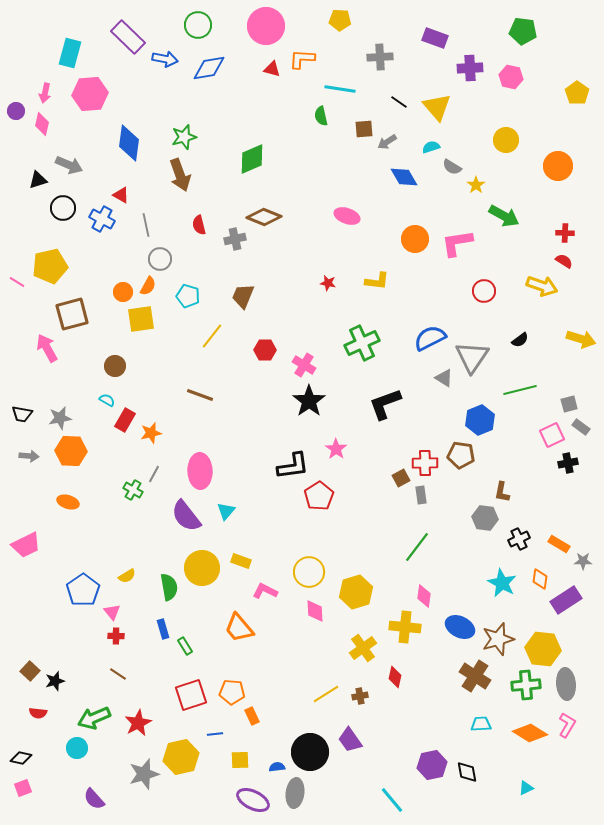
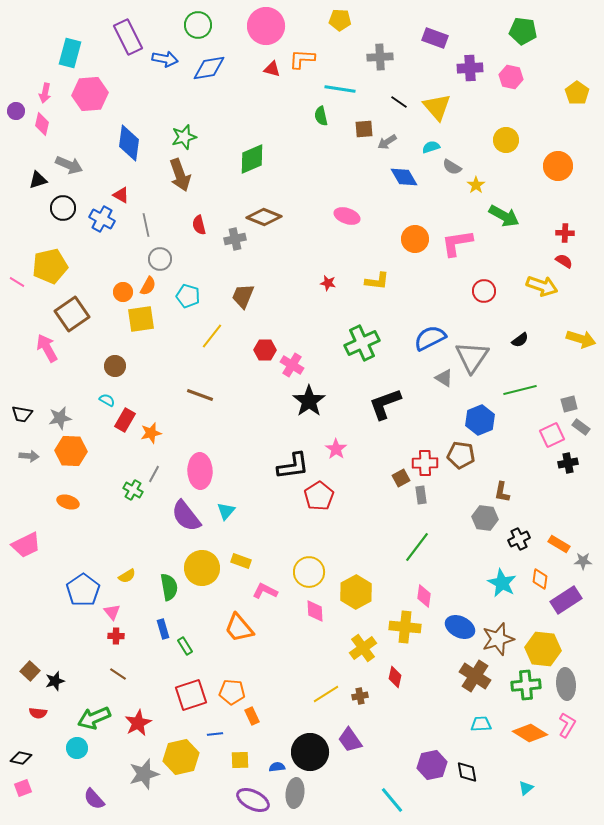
purple rectangle at (128, 37): rotated 20 degrees clockwise
brown square at (72, 314): rotated 20 degrees counterclockwise
pink cross at (304, 365): moved 12 px left
yellow hexagon at (356, 592): rotated 12 degrees counterclockwise
cyan triangle at (526, 788): rotated 14 degrees counterclockwise
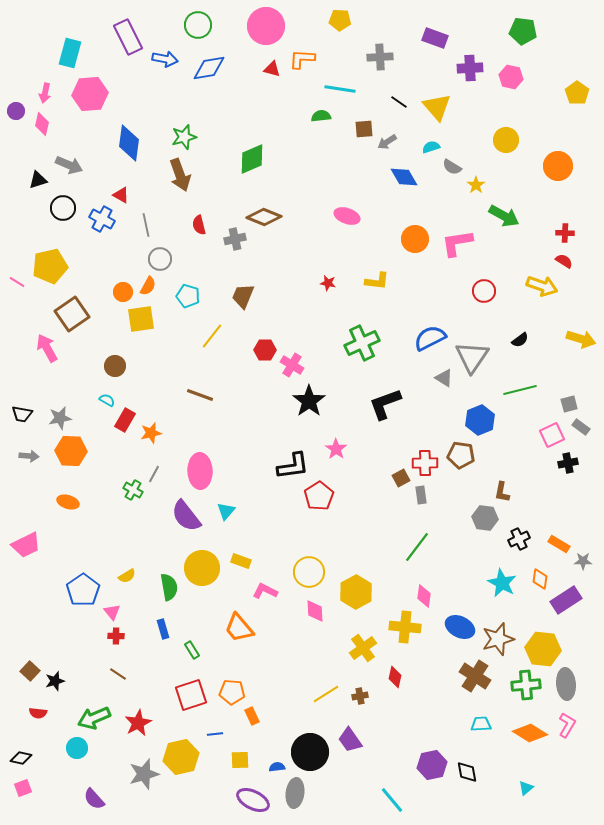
green semicircle at (321, 116): rotated 96 degrees clockwise
green rectangle at (185, 646): moved 7 px right, 4 px down
